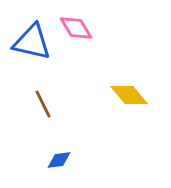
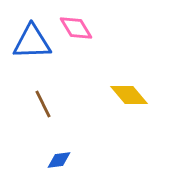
blue triangle: rotated 15 degrees counterclockwise
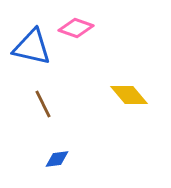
pink diamond: rotated 40 degrees counterclockwise
blue triangle: moved 5 px down; rotated 15 degrees clockwise
blue diamond: moved 2 px left, 1 px up
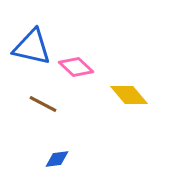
pink diamond: moved 39 px down; rotated 24 degrees clockwise
brown line: rotated 36 degrees counterclockwise
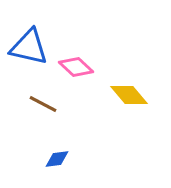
blue triangle: moved 3 px left
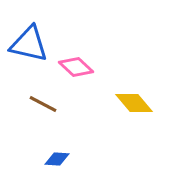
blue triangle: moved 3 px up
yellow diamond: moved 5 px right, 8 px down
blue diamond: rotated 10 degrees clockwise
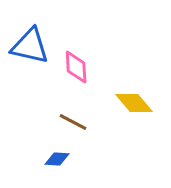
blue triangle: moved 1 px right, 2 px down
pink diamond: rotated 44 degrees clockwise
brown line: moved 30 px right, 18 px down
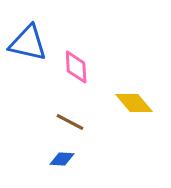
blue triangle: moved 2 px left, 3 px up
brown line: moved 3 px left
blue diamond: moved 5 px right
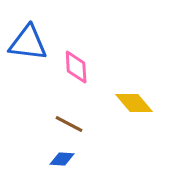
blue triangle: rotated 6 degrees counterclockwise
brown line: moved 1 px left, 2 px down
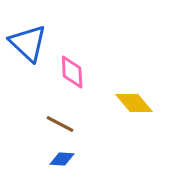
blue triangle: rotated 36 degrees clockwise
pink diamond: moved 4 px left, 5 px down
brown line: moved 9 px left
